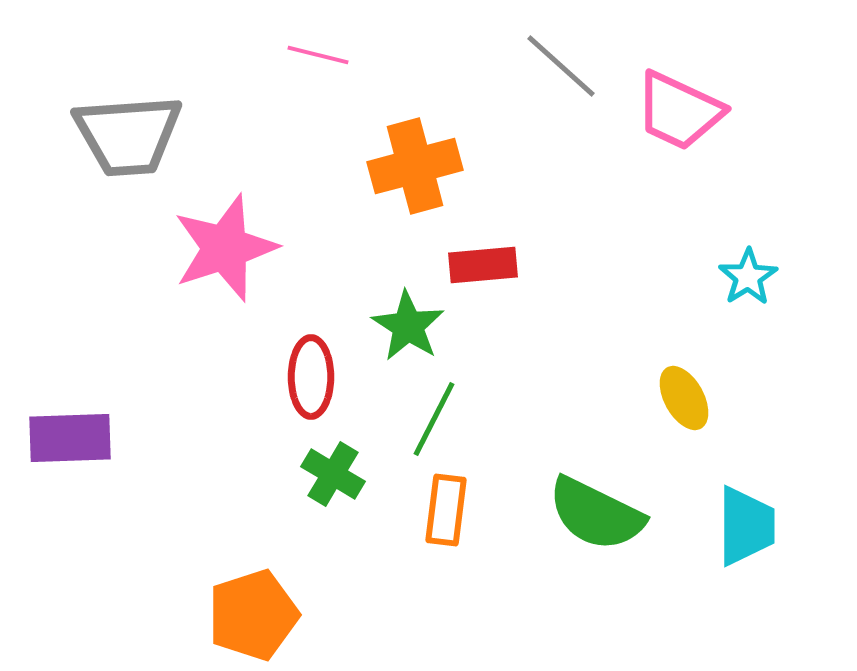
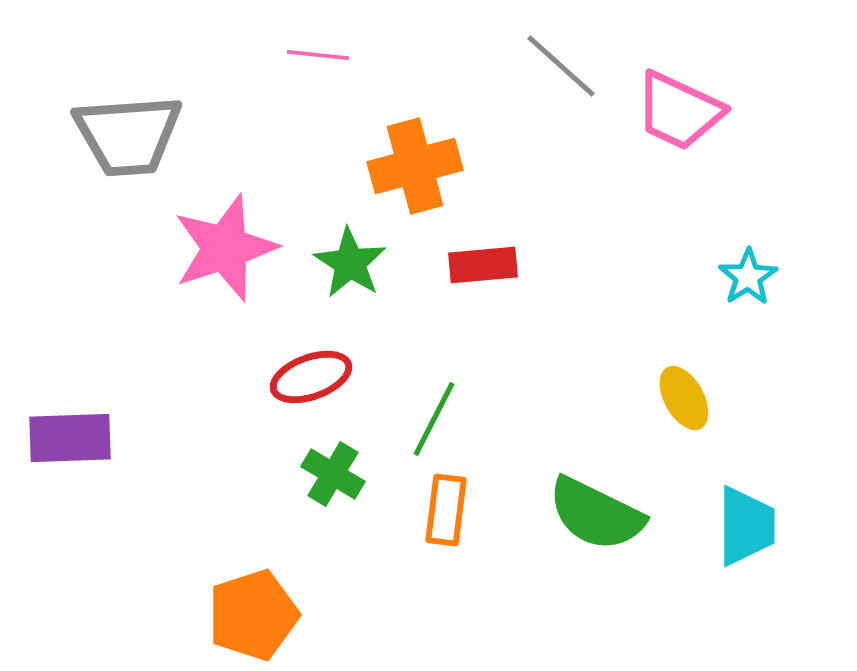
pink line: rotated 8 degrees counterclockwise
green star: moved 58 px left, 63 px up
red ellipse: rotated 70 degrees clockwise
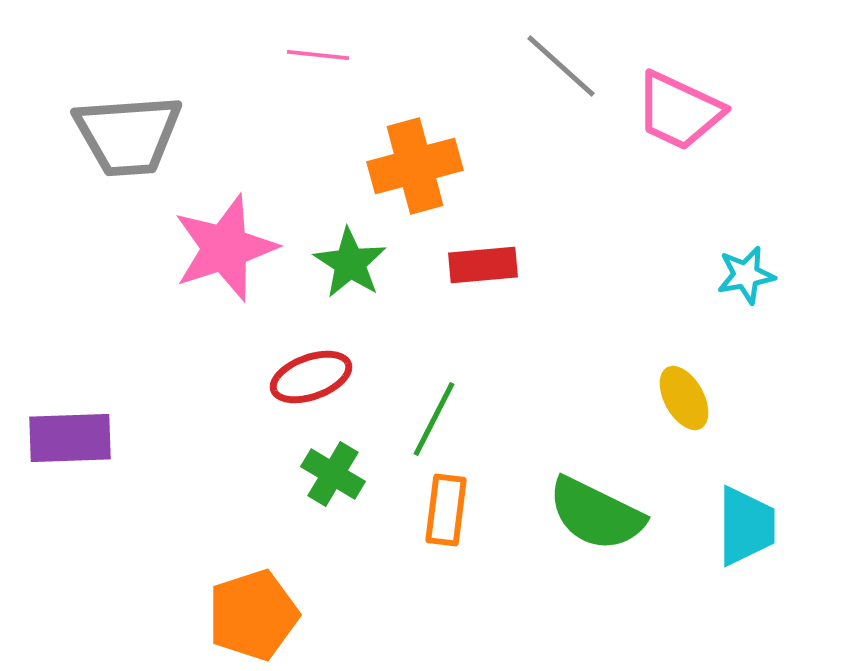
cyan star: moved 2 px left, 2 px up; rotated 22 degrees clockwise
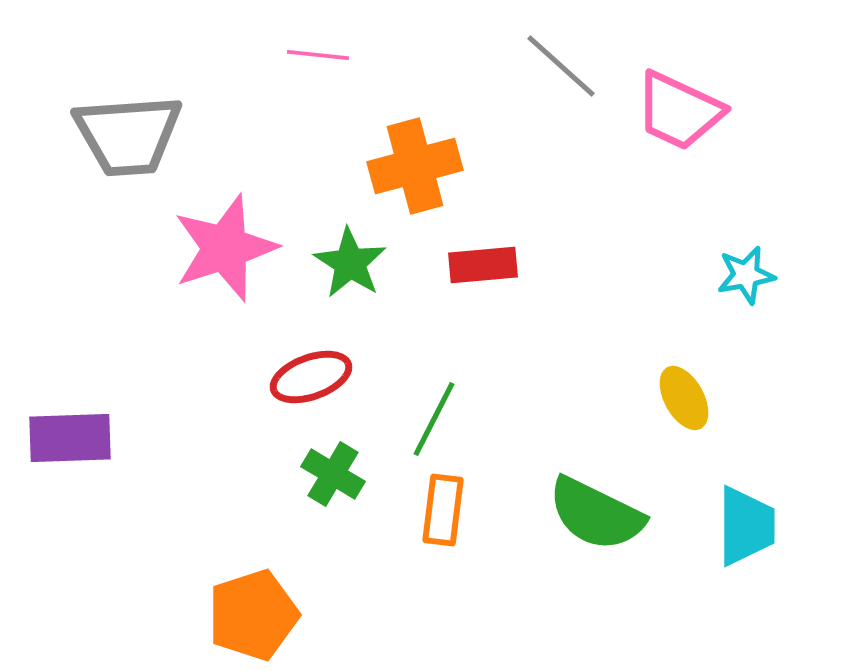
orange rectangle: moved 3 px left
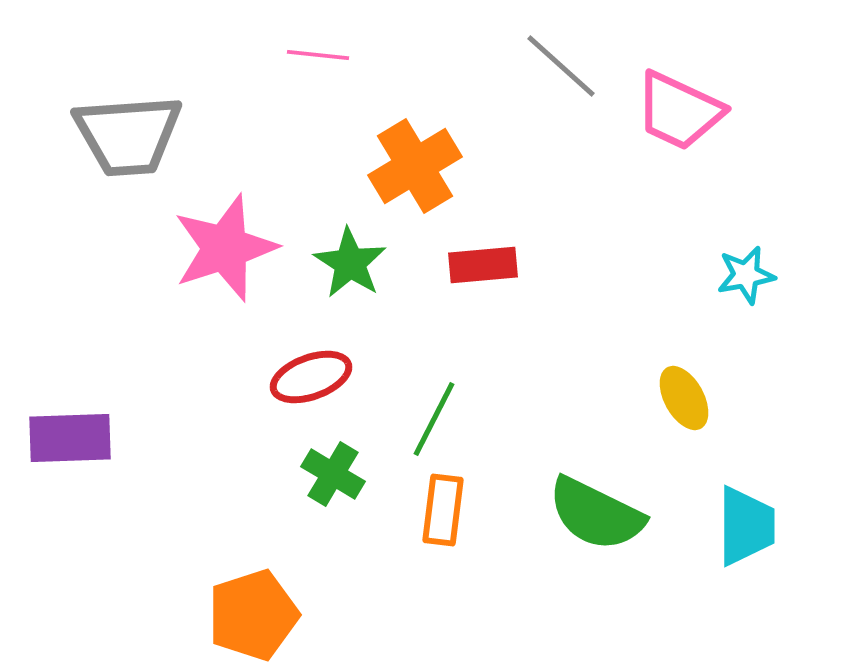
orange cross: rotated 16 degrees counterclockwise
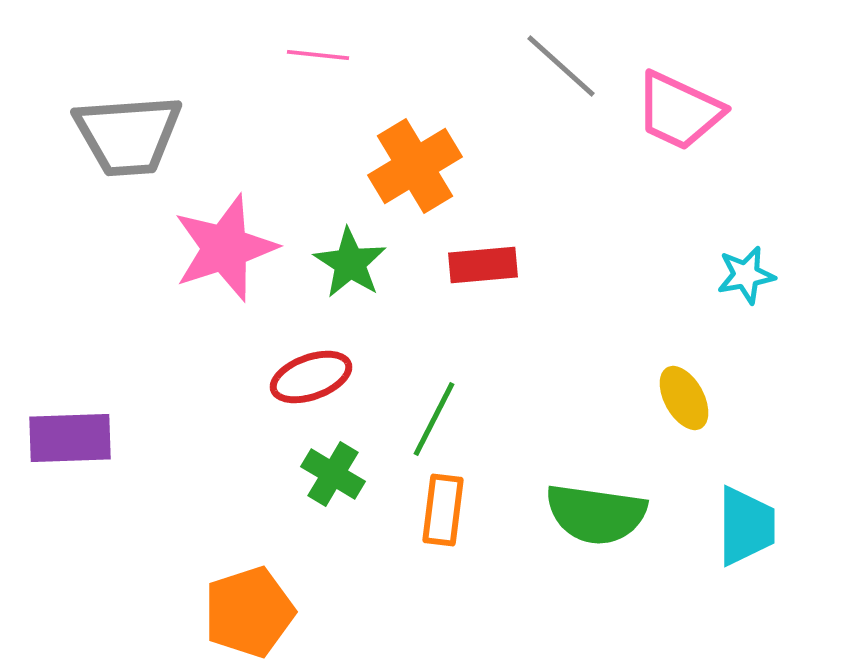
green semicircle: rotated 18 degrees counterclockwise
orange pentagon: moved 4 px left, 3 px up
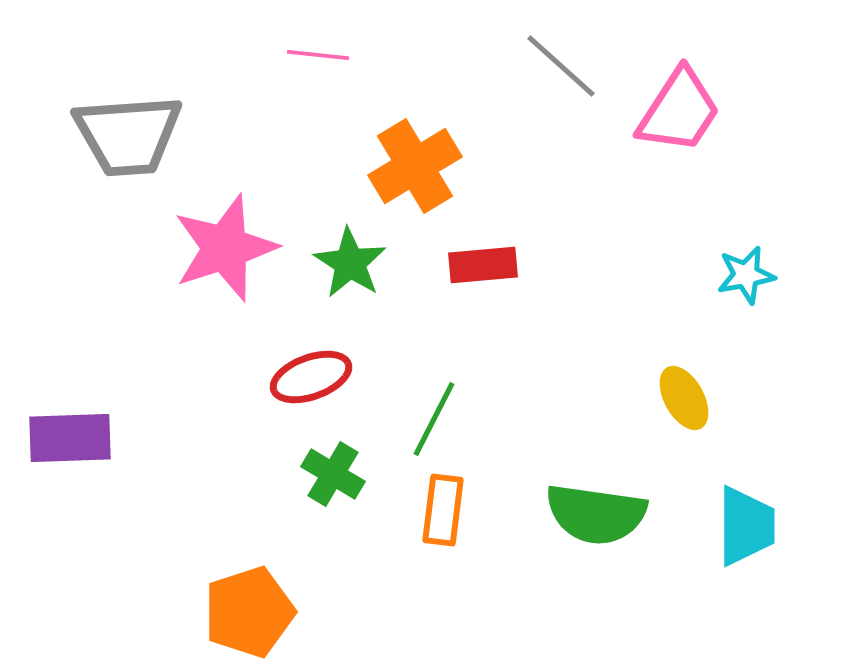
pink trapezoid: rotated 82 degrees counterclockwise
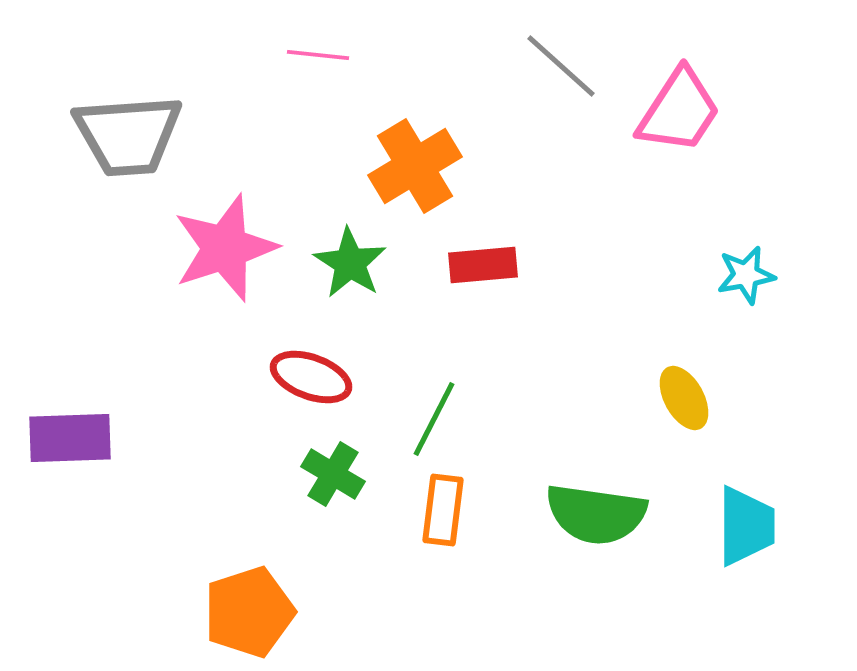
red ellipse: rotated 40 degrees clockwise
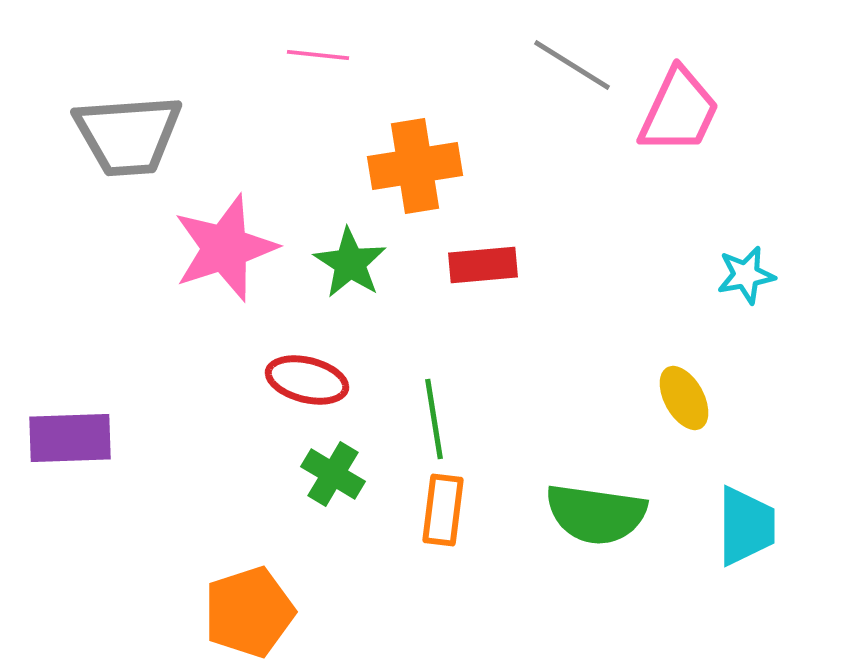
gray line: moved 11 px right, 1 px up; rotated 10 degrees counterclockwise
pink trapezoid: rotated 8 degrees counterclockwise
orange cross: rotated 22 degrees clockwise
red ellipse: moved 4 px left, 3 px down; rotated 6 degrees counterclockwise
green line: rotated 36 degrees counterclockwise
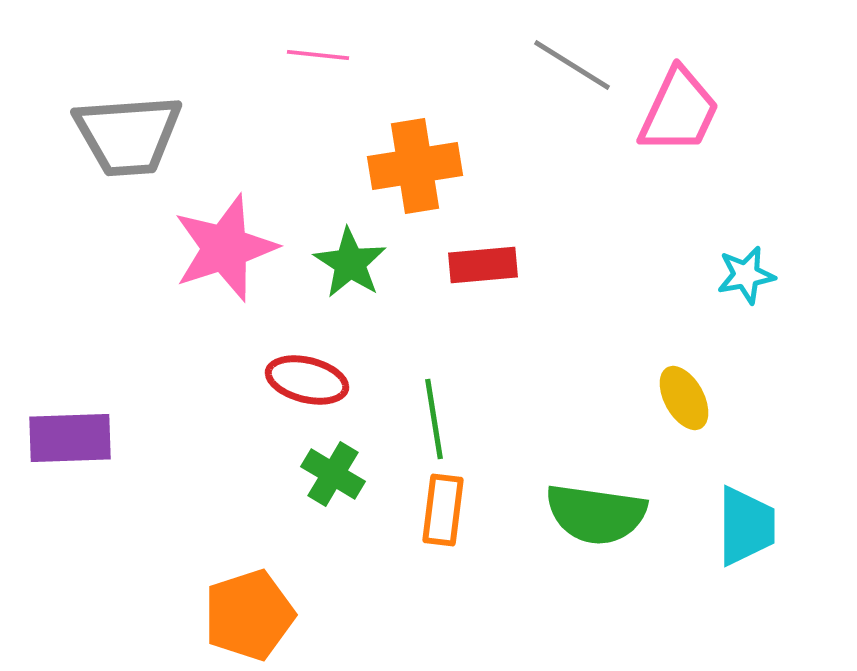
orange pentagon: moved 3 px down
